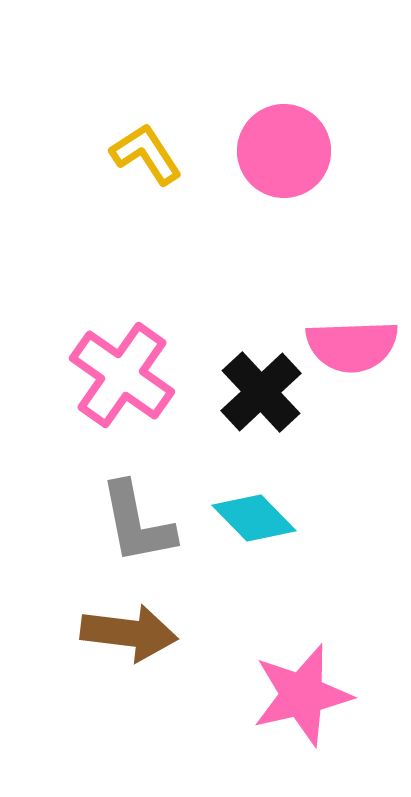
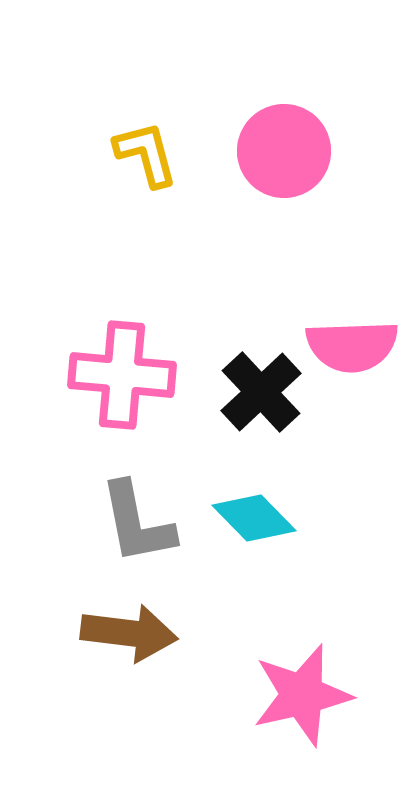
yellow L-shape: rotated 18 degrees clockwise
pink cross: rotated 30 degrees counterclockwise
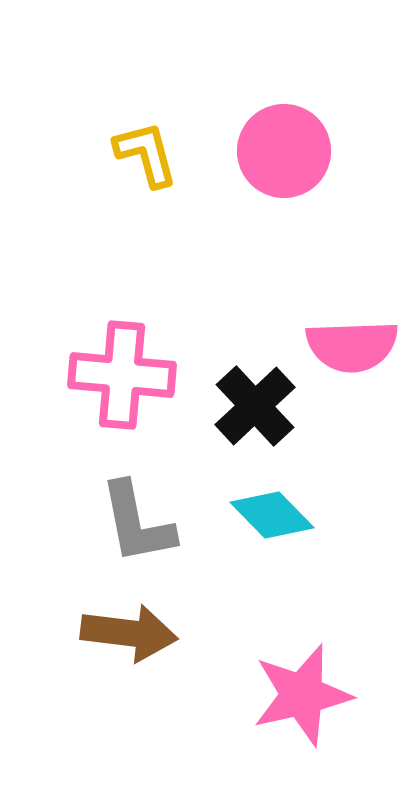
black cross: moved 6 px left, 14 px down
cyan diamond: moved 18 px right, 3 px up
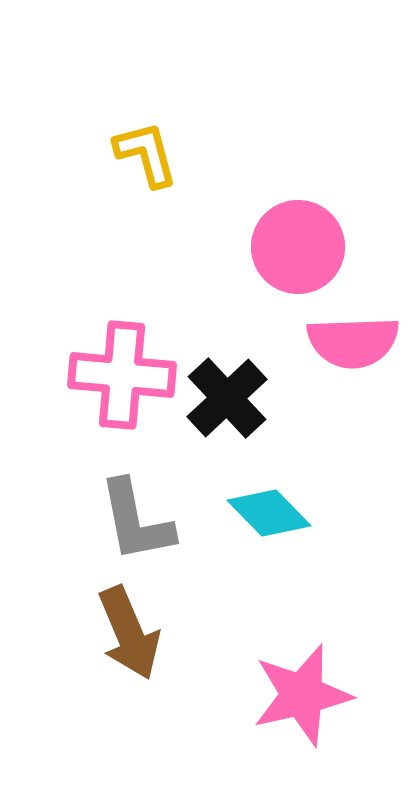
pink circle: moved 14 px right, 96 px down
pink semicircle: moved 1 px right, 4 px up
black cross: moved 28 px left, 8 px up
cyan diamond: moved 3 px left, 2 px up
gray L-shape: moved 1 px left, 2 px up
brown arrow: rotated 60 degrees clockwise
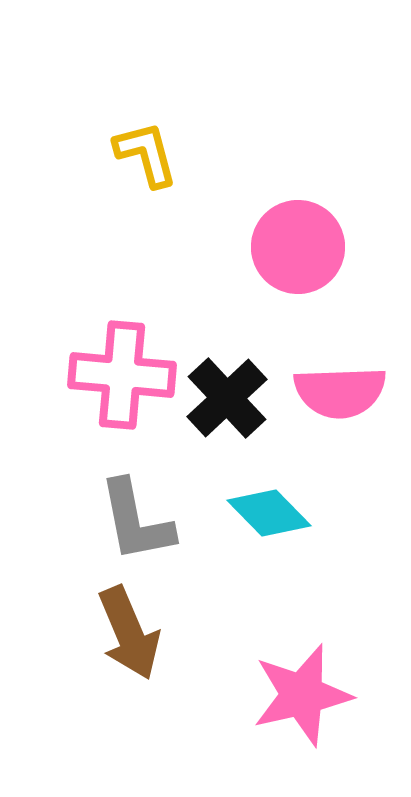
pink semicircle: moved 13 px left, 50 px down
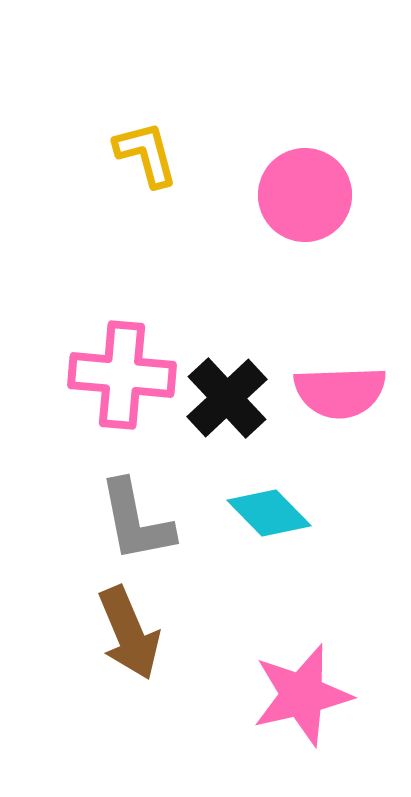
pink circle: moved 7 px right, 52 px up
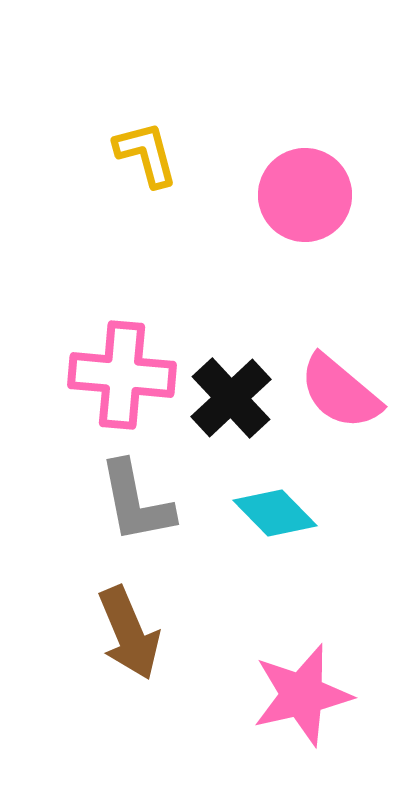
pink semicircle: rotated 42 degrees clockwise
black cross: moved 4 px right
cyan diamond: moved 6 px right
gray L-shape: moved 19 px up
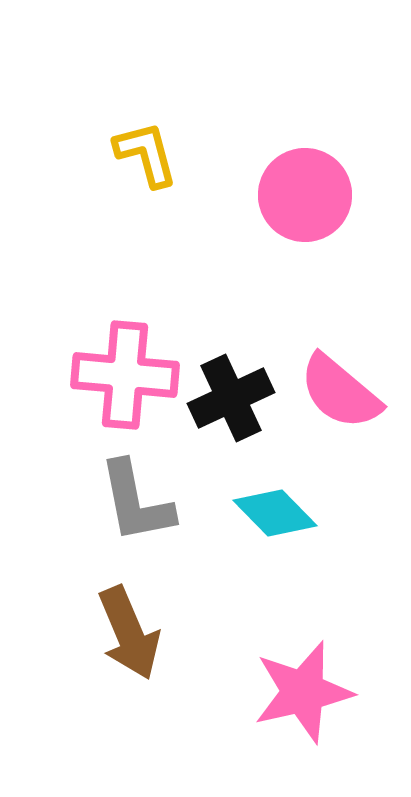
pink cross: moved 3 px right
black cross: rotated 18 degrees clockwise
pink star: moved 1 px right, 3 px up
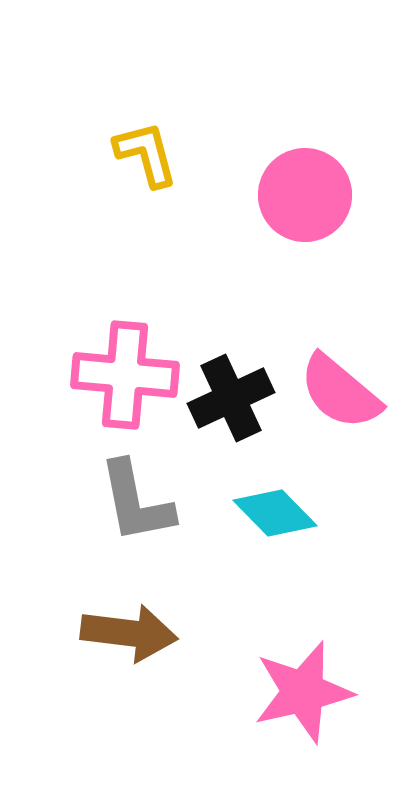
brown arrow: rotated 60 degrees counterclockwise
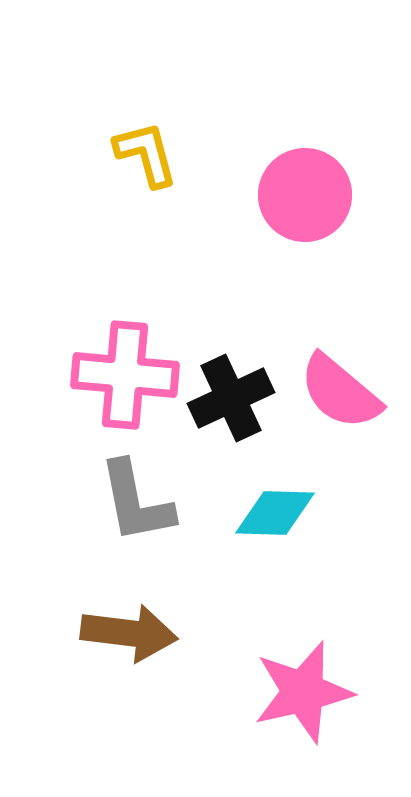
cyan diamond: rotated 44 degrees counterclockwise
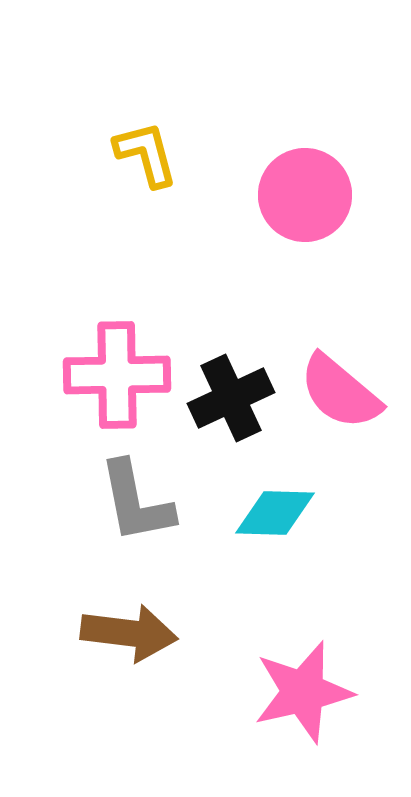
pink cross: moved 8 px left; rotated 6 degrees counterclockwise
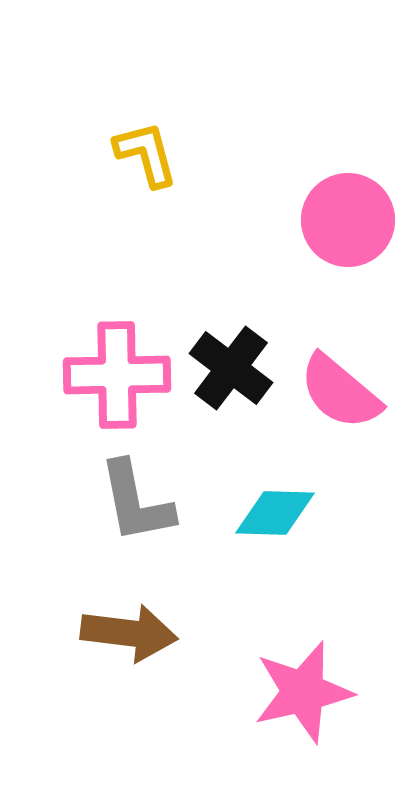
pink circle: moved 43 px right, 25 px down
black cross: moved 30 px up; rotated 28 degrees counterclockwise
